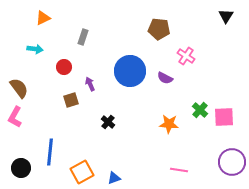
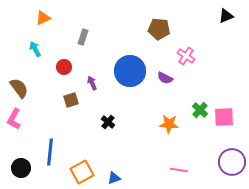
black triangle: rotated 35 degrees clockwise
cyan arrow: rotated 126 degrees counterclockwise
purple arrow: moved 2 px right, 1 px up
pink L-shape: moved 1 px left, 2 px down
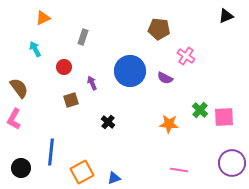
blue line: moved 1 px right
purple circle: moved 1 px down
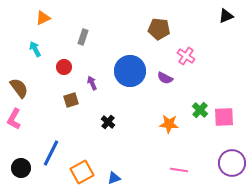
blue line: moved 1 px down; rotated 20 degrees clockwise
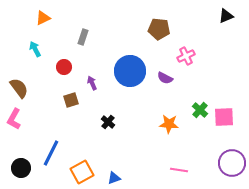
pink cross: rotated 30 degrees clockwise
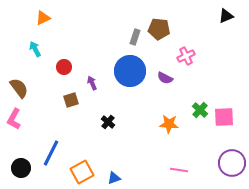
gray rectangle: moved 52 px right
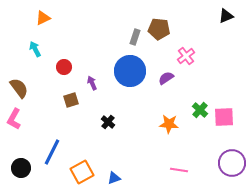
pink cross: rotated 12 degrees counterclockwise
purple semicircle: moved 1 px right; rotated 119 degrees clockwise
blue line: moved 1 px right, 1 px up
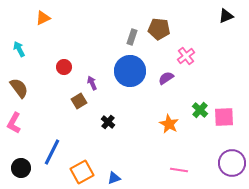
gray rectangle: moved 3 px left
cyan arrow: moved 16 px left
brown square: moved 8 px right, 1 px down; rotated 14 degrees counterclockwise
pink L-shape: moved 4 px down
orange star: rotated 24 degrees clockwise
